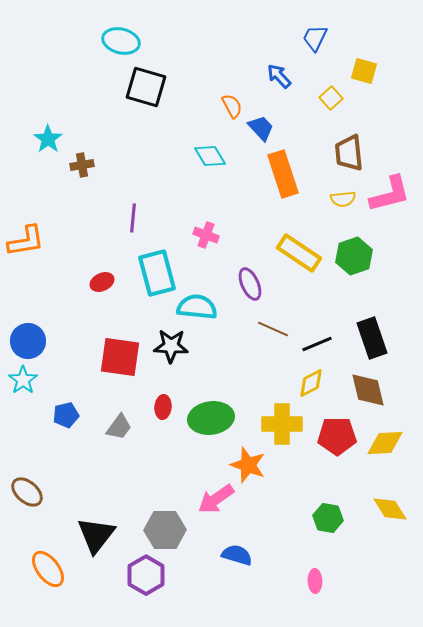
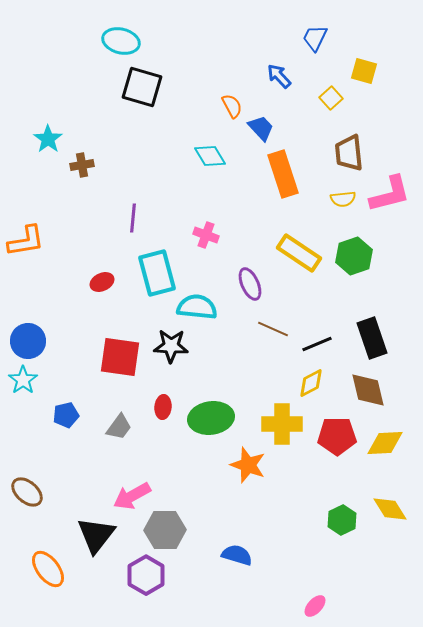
black square at (146, 87): moved 4 px left
pink arrow at (216, 499): moved 84 px left, 3 px up; rotated 6 degrees clockwise
green hexagon at (328, 518): moved 14 px right, 2 px down; rotated 24 degrees clockwise
pink ellipse at (315, 581): moved 25 px down; rotated 45 degrees clockwise
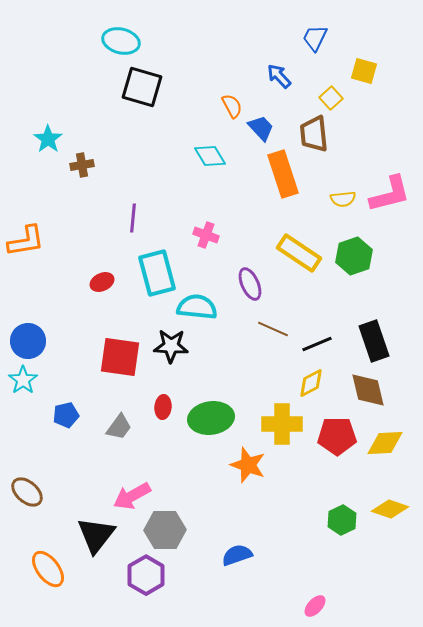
brown trapezoid at (349, 153): moved 35 px left, 19 px up
black rectangle at (372, 338): moved 2 px right, 3 px down
yellow diamond at (390, 509): rotated 39 degrees counterclockwise
blue semicircle at (237, 555): rotated 36 degrees counterclockwise
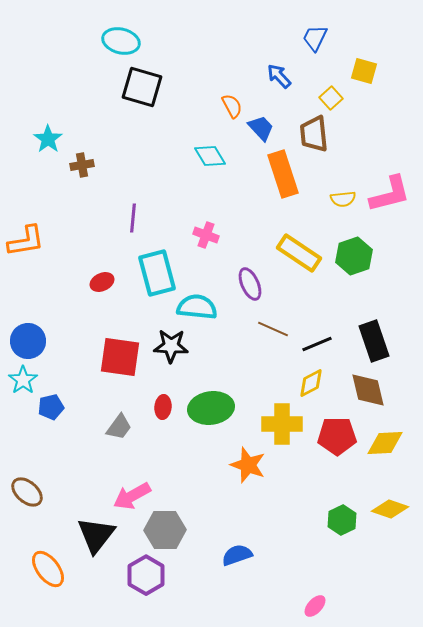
blue pentagon at (66, 415): moved 15 px left, 8 px up
green ellipse at (211, 418): moved 10 px up
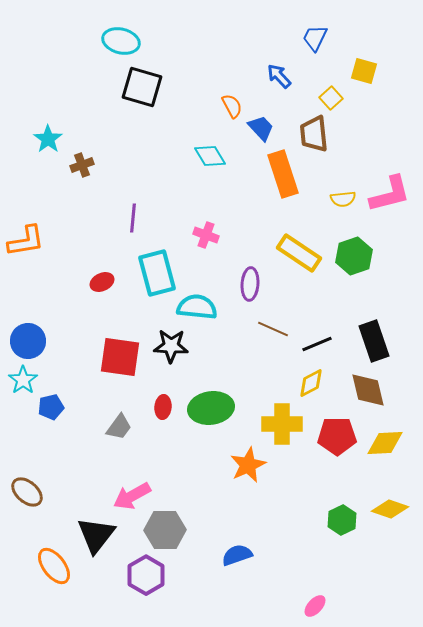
brown cross at (82, 165): rotated 10 degrees counterclockwise
purple ellipse at (250, 284): rotated 28 degrees clockwise
orange star at (248, 465): rotated 27 degrees clockwise
orange ellipse at (48, 569): moved 6 px right, 3 px up
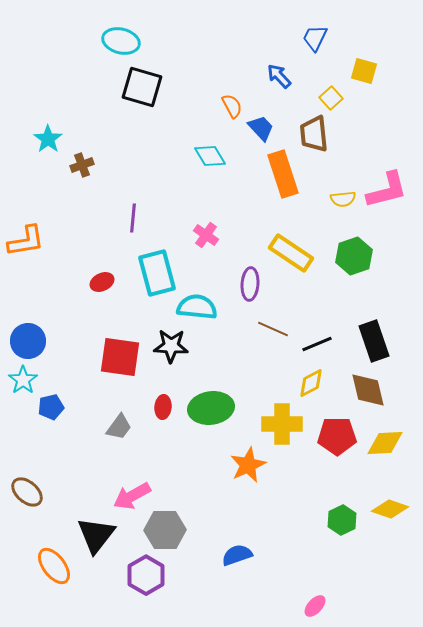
pink L-shape at (390, 194): moved 3 px left, 4 px up
pink cross at (206, 235): rotated 15 degrees clockwise
yellow rectangle at (299, 253): moved 8 px left
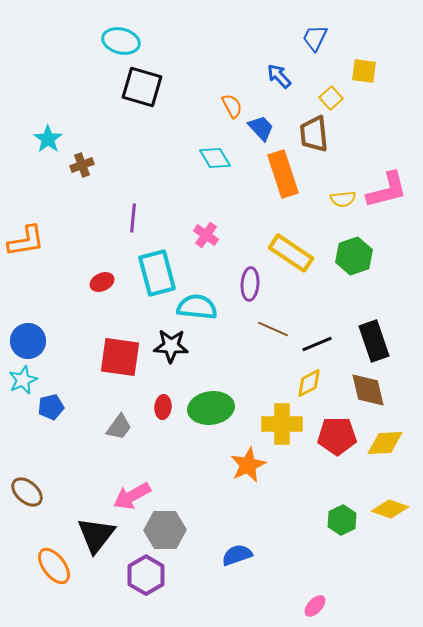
yellow square at (364, 71): rotated 8 degrees counterclockwise
cyan diamond at (210, 156): moved 5 px right, 2 px down
cyan star at (23, 380): rotated 12 degrees clockwise
yellow diamond at (311, 383): moved 2 px left
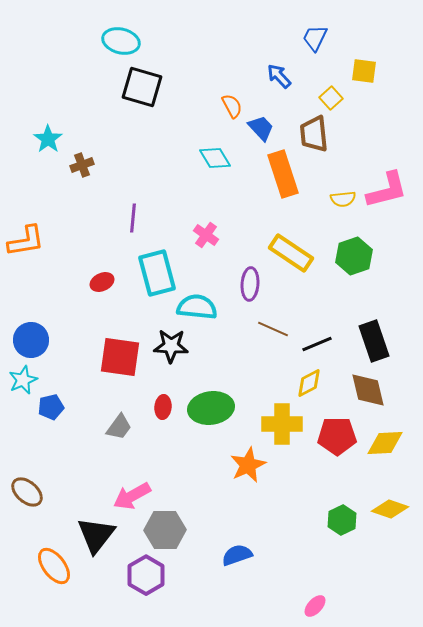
blue circle at (28, 341): moved 3 px right, 1 px up
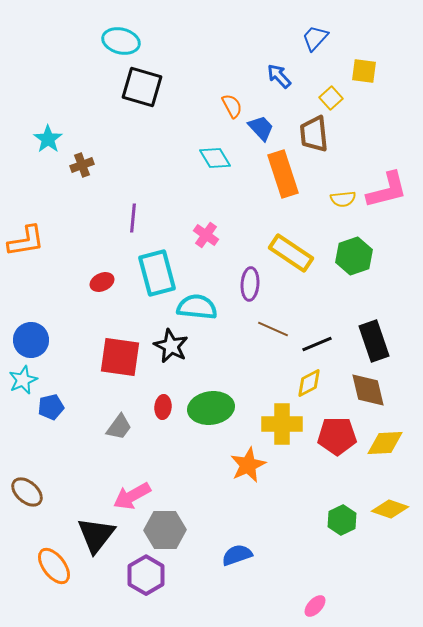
blue trapezoid at (315, 38): rotated 16 degrees clockwise
black star at (171, 346): rotated 24 degrees clockwise
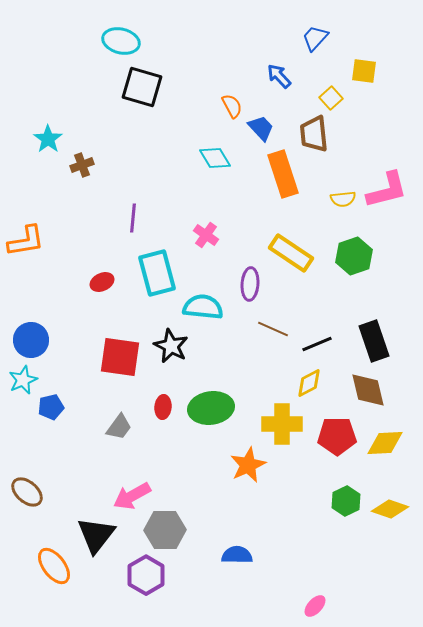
cyan semicircle at (197, 307): moved 6 px right
green hexagon at (342, 520): moved 4 px right, 19 px up
blue semicircle at (237, 555): rotated 20 degrees clockwise
